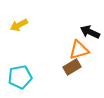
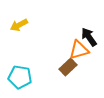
black arrow: moved 1 px left, 5 px down; rotated 30 degrees clockwise
brown rectangle: moved 4 px left; rotated 12 degrees counterclockwise
cyan pentagon: rotated 20 degrees clockwise
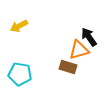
yellow arrow: moved 1 px down
brown rectangle: rotated 60 degrees clockwise
cyan pentagon: moved 3 px up
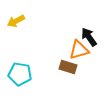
yellow arrow: moved 3 px left, 5 px up
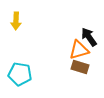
yellow arrow: rotated 60 degrees counterclockwise
brown rectangle: moved 12 px right
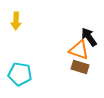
orange triangle: rotated 35 degrees clockwise
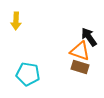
orange triangle: moved 1 px right, 1 px down
cyan pentagon: moved 8 px right
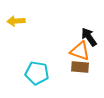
yellow arrow: rotated 84 degrees clockwise
brown rectangle: rotated 12 degrees counterclockwise
cyan pentagon: moved 9 px right, 1 px up
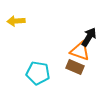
black arrow: rotated 66 degrees clockwise
brown rectangle: moved 5 px left; rotated 18 degrees clockwise
cyan pentagon: moved 1 px right
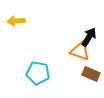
brown rectangle: moved 16 px right, 7 px down
